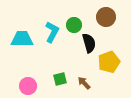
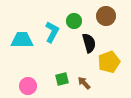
brown circle: moved 1 px up
green circle: moved 4 px up
cyan trapezoid: moved 1 px down
green square: moved 2 px right
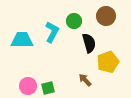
yellow pentagon: moved 1 px left
green square: moved 14 px left, 9 px down
brown arrow: moved 1 px right, 3 px up
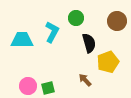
brown circle: moved 11 px right, 5 px down
green circle: moved 2 px right, 3 px up
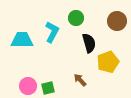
brown arrow: moved 5 px left
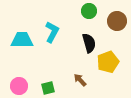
green circle: moved 13 px right, 7 px up
pink circle: moved 9 px left
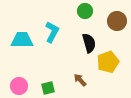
green circle: moved 4 px left
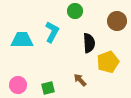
green circle: moved 10 px left
black semicircle: rotated 12 degrees clockwise
pink circle: moved 1 px left, 1 px up
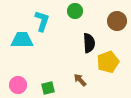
cyan L-shape: moved 10 px left, 11 px up; rotated 10 degrees counterclockwise
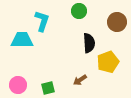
green circle: moved 4 px right
brown circle: moved 1 px down
brown arrow: rotated 80 degrees counterclockwise
